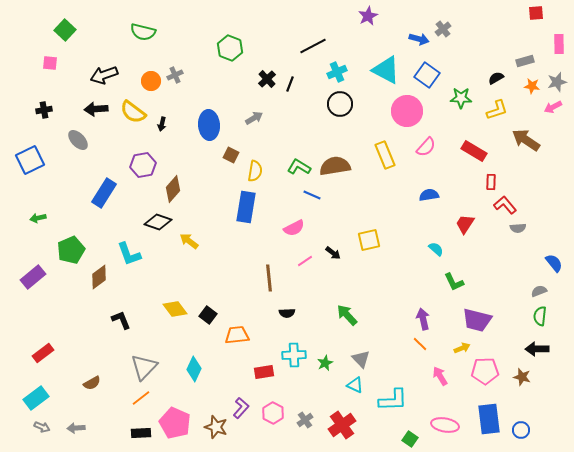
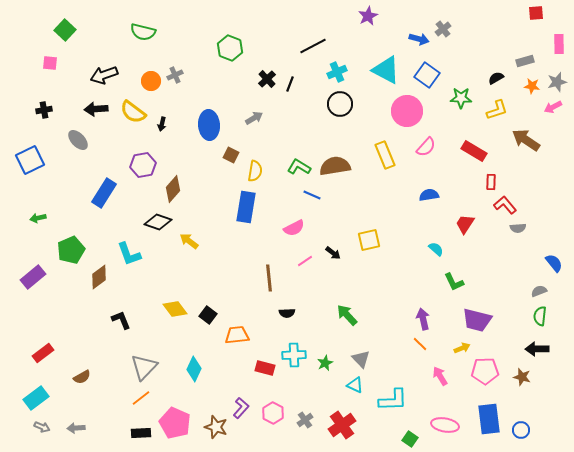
red rectangle at (264, 372): moved 1 px right, 4 px up; rotated 24 degrees clockwise
brown semicircle at (92, 383): moved 10 px left, 6 px up
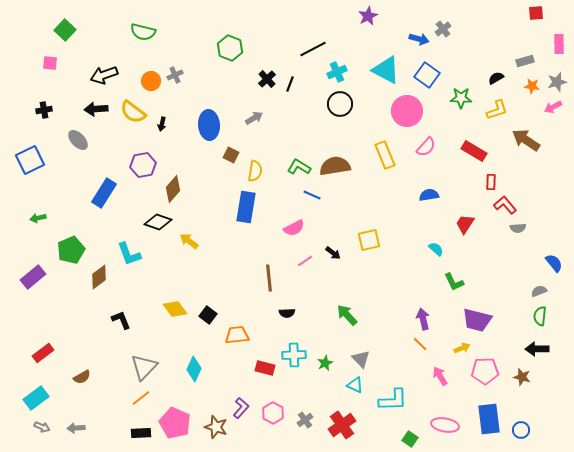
black line at (313, 46): moved 3 px down
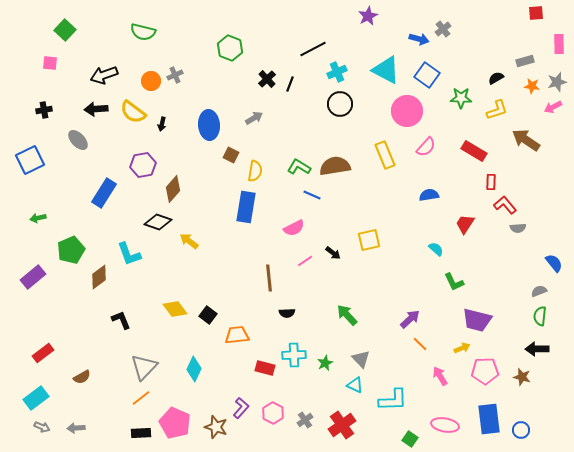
purple arrow at (423, 319): moved 13 px left; rotated 60 degrees clockwise
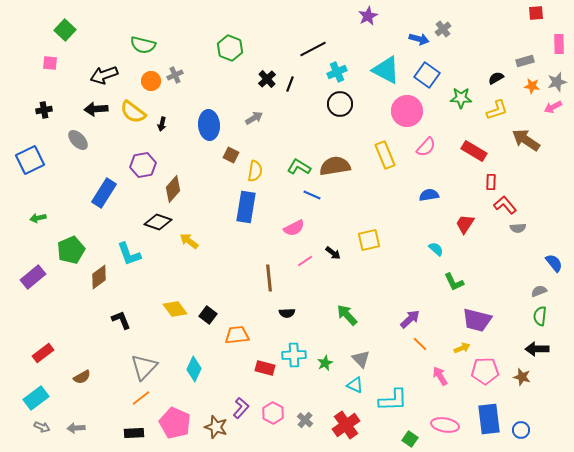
green semicircle at (143, 32): moved 13 px down
gray cross at (305, 420): rotated 14 degrees counterclockwise
red cross at (342, 425): moved 4 px right
black rectangle at (141, 433): moved 7 px left
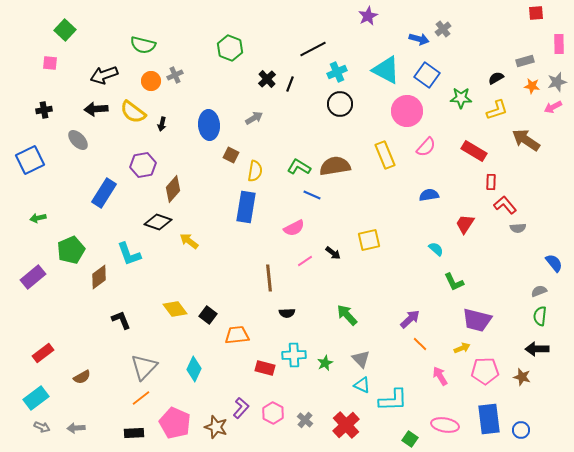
cyan triangle at (355, 385): moved 7 px right
red cross at (346, 425): rotated 8 degrees counterclockwise
